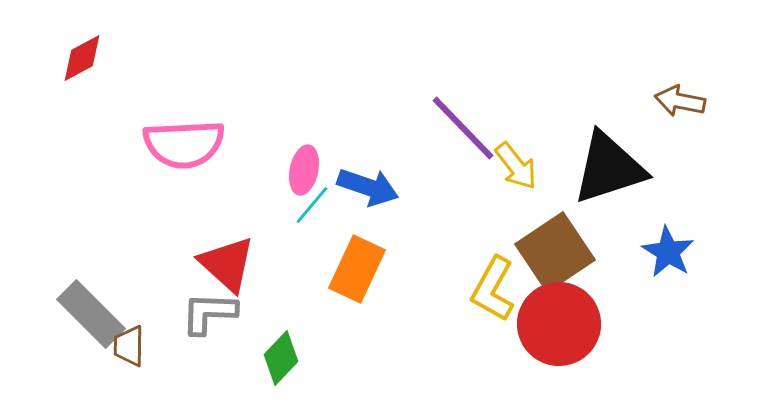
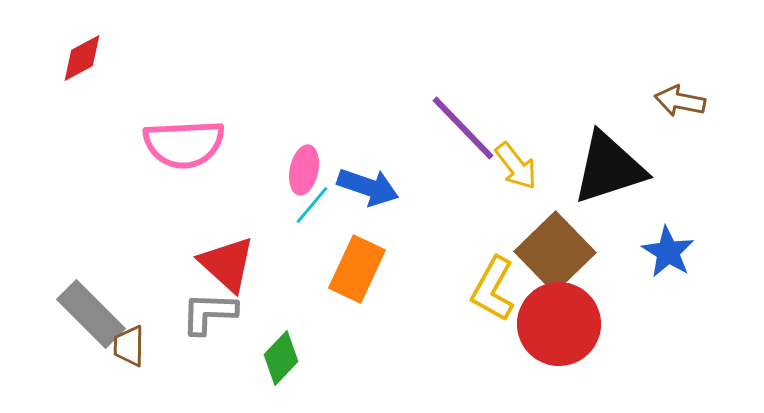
brown square: rotated 10 degrees counterclockwise
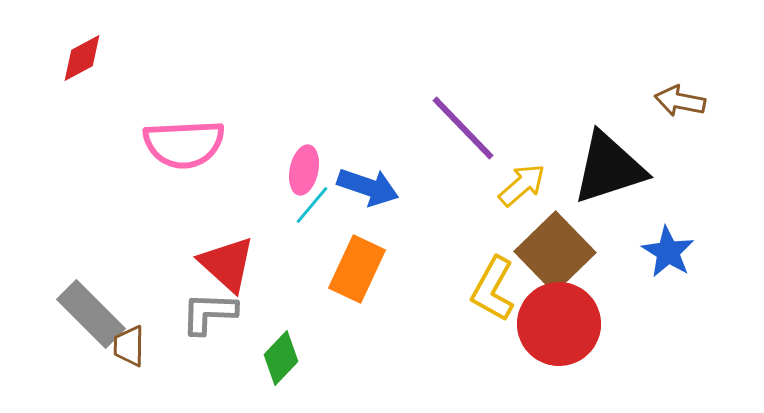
yellow arrow: moved 6 px right, 19 px down; rotated 93 degrees counterclockwise
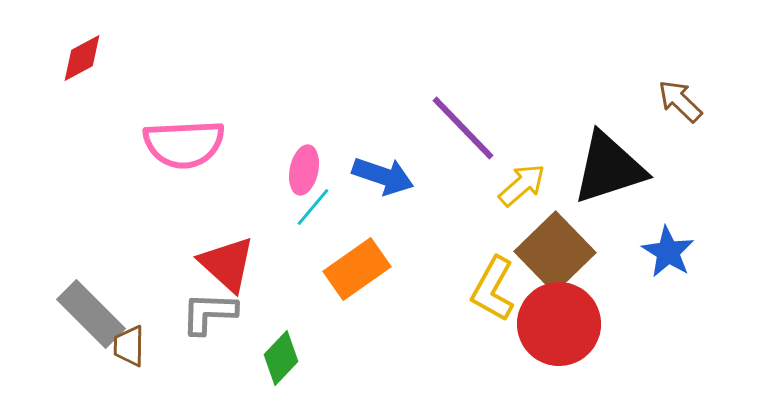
brown arrow: rotated 33 degrees clockwise
blue arrow: moved 15 px right, 11 px up
cyan line: moved 1 px right, 2 px down
orange rectangle: rotated 30 degrees clockwise
